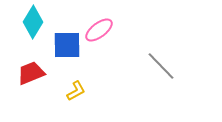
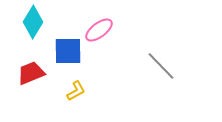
blue square: moved 1 px right, 6 px down
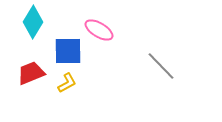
pink ellipse: rotated 68 degrees clockwise
yellow L-shape: moved 9 px left, 8 px up
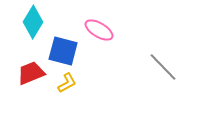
blue square: moved 5 px left; rotated 16 degrees clockwise
gray line: moved 2 px right, 1 px down
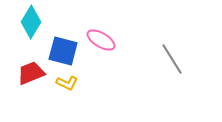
cyan diamond: moved 2 px left
pink ellipse: moved 2 px right, 10 px down
gray line: moved 9 px right, 8 px up; rotated 12 degrees clockwise
yellow L-shape: rotated 55 degrees clockwise
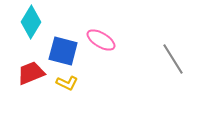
gray line: moved 1 px right
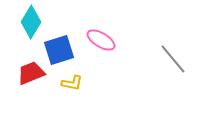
blue square: moved 4 px left, 1 px up; rotated 32 degrees counterclockwise
gray line: rotated 8 degrees counterclockwise
yellow L-shape: moved 5 px right; rotated 15 degrees counterclockwise
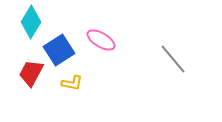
blue square: rotated 16 degrees counterclockwise
red trapezoid: rotated 40 degrees counterclockwise
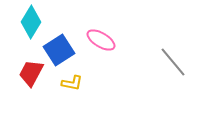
gray line: moved 3 px down
